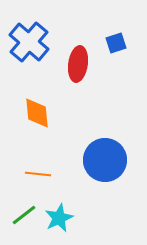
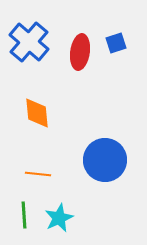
red ellipse: moved 2 px right, 12 px up
green line: rotated 56 degrees counterclockwise
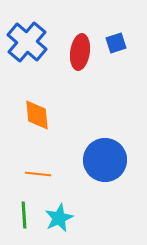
blue cross: moved 2 px left
orange diamond: moved 2 px down
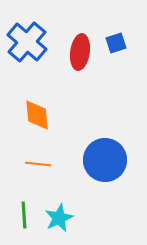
orange line: moved 10 px up
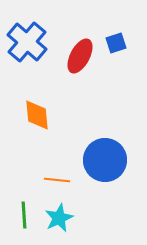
red ellipse: moved 4 px down; rotated 20 degrees clockwise
orange line: moved 19 px right, 16 px down
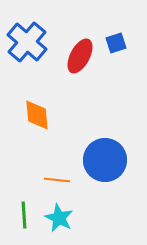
cyan star: rotated 20 degrees counterclockwise
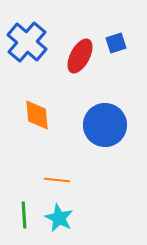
blue circle: moved 35 px up
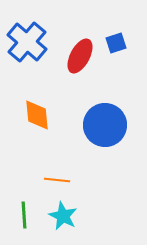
cyan star: moved 4 px right, 2 px up
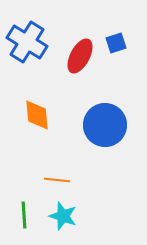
blue cross: rotated 9 degrees counterclockwise
cyan star: rotated 8 degrees counterclockwise
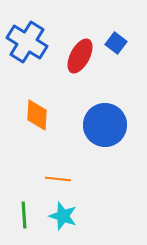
blue square: rotated 35 degrees counterclockwise
orange diamond: rotated 8 degrees clockwise
orange line: moved 1 px right, 1 px up
